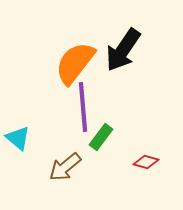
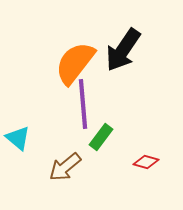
purple line: moved 3 px up
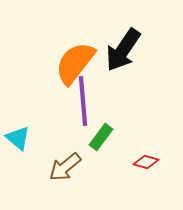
purple line: moved 3 px up
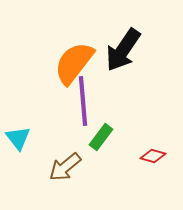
orange semicircle: moved 1 px left
cyan triangle: rotated 12 degrees clockwise
red diamond: moved 7 px right, 6 px up
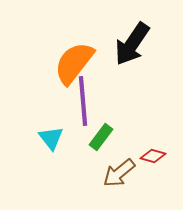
black arrow: moved 9 px right, 6 px up
cyan triangle: moved 33 px right
brown arrow: moved 54 px right, 6 px down
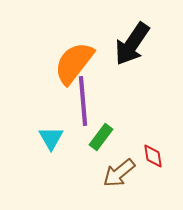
cyan triangle: rotated 8 degrees clockwise
red diamond: rotated 65 degrees clockwise
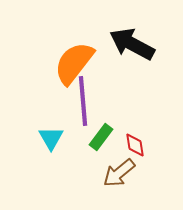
black arrow: rotated 84 degrees clockwise
red diamond: moved 18 px left, 11 px up
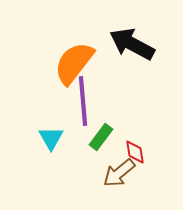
red diamond: moved 7 px down
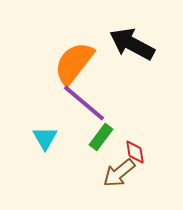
purple line: moved 1 px right, 2 px down; rotated 45 degrees counterclockwise
cyan triangle: moved 6 px left
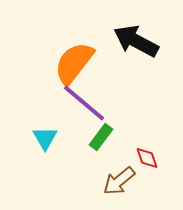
black arrow: moved 4 px right, 3 px up
red diamond: moved 12 px right, 6 px down; rotated 10 degrees counterclockwise
brown arrow: moved 8 px down
